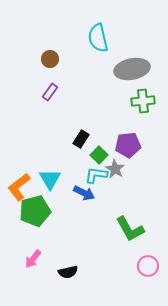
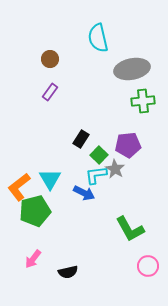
cyan L-shape: rotated 15 degrees counterclockwise
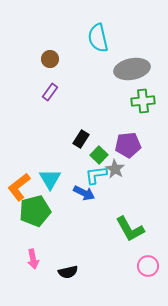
pink arrow: rotated 48 degrees counterclockwise
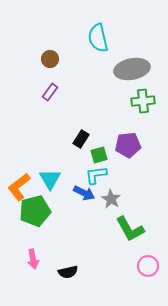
green square: rotated 30 degrees clockwise
gray star: moved 4 px left, 30 px down
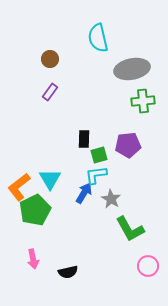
black rectangle: moved 3 px right; rotated 30 degrees counterclockwise
blue arrow: rotated 85 degrees counterclockwise
green pentagon: moved 1 px up; rotated 12 degrees counterclockwise
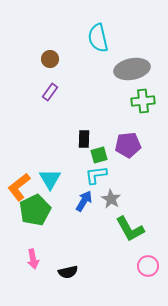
blue arrow: moved 8 px down
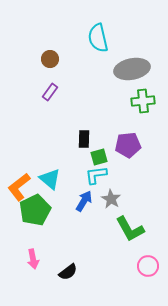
green square: moved 2 px down
cyan triangle: rotated 20 degrees counterclockwise
black semicircle: rotated 24 degrees counterclockwise
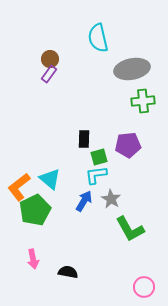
purple rectangle: moved 1 px left, 18 px up
pink circle: moved 4 px left, 21 px down
black semicircle: rotated 132 degrees counterclockwise
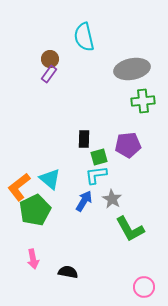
cyan semicircle: moved 14 px left, 1 px up
gray star: moved 1 px right
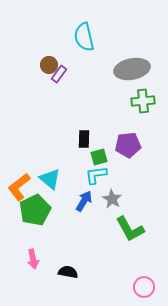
brown circle: moved 1 px left, 6 px down
purple rectangle: moved 10 px right
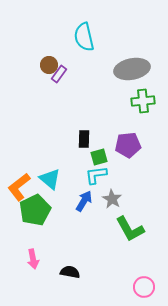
black semicircle: moved 2 px right
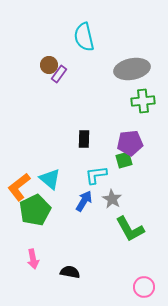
purple pentagon: moved 2 px right, 2 px up
green square: moved 25 px right, 3 px down
